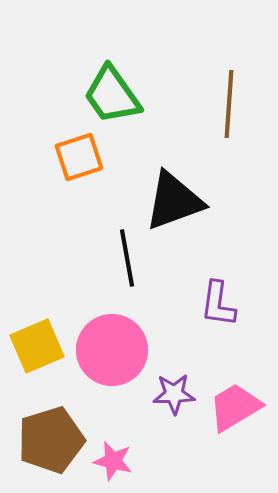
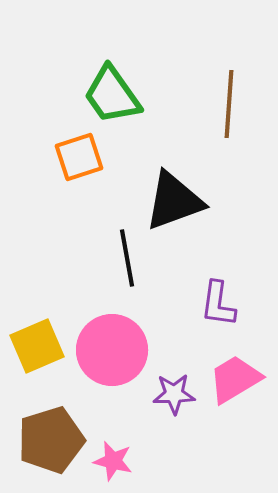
pink trapezoid: moved 28 px up
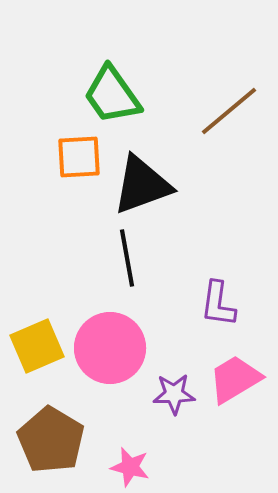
brown line: moved 7 px down; rotated 46 degrees clockwise
orange square: rotated 15 degrees clockwise
black triangle: moved 32 px left, 16 px up
pink circle: moved 2 px left, 2 px up
brown pentagon: rotated 24 degrees counterclockwise
pink star: moved 17 px right, 6 px down
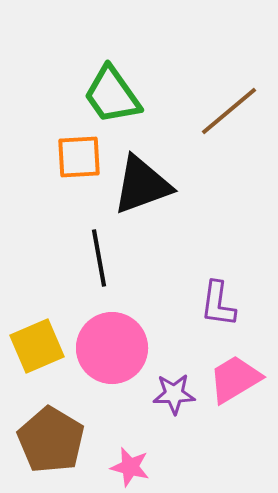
black line: moved 28 px left
pink circle: moved 2 px right
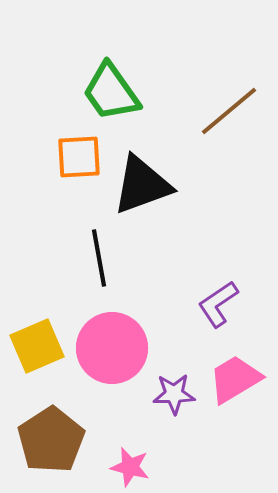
green trapezoid: moved 1 px left, 3 px up
purple L-shape: rotated 48 degrees clockwise
brown pentagon: rotated 8 degrees clockwise
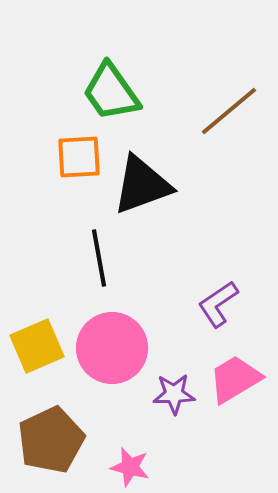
brown pentagon: rotated 8 degrees clockwise
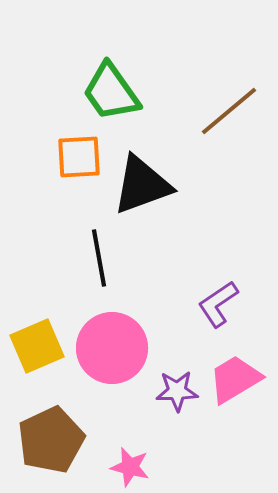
purple star: moved 3 px right, 3 px up
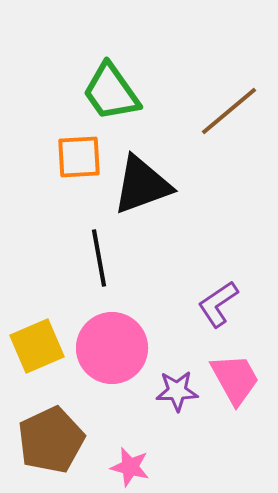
pink trapezoid: rotated 92 degrees clockwise
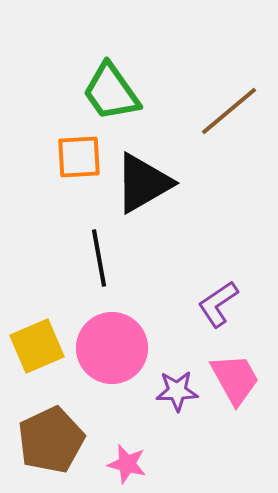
black triangle: moved 1 px right, 2 px up; rotated 10 degrees counterclockwise
pink star: moved 3 px left, 3 px up
